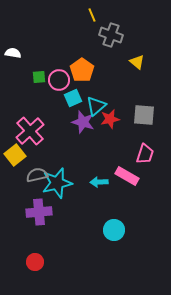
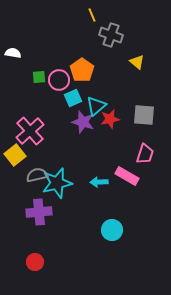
cyan circle: moved 2 px left
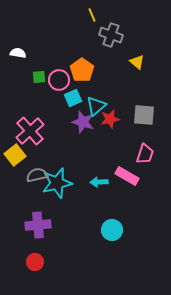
white semicircle: moved 5 px right
purple cross: moved 1 px left, 13 px down
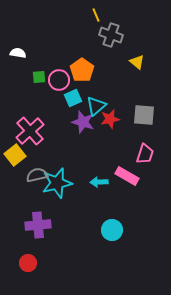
yellow line: moved 4 px right
red circle: moved 7 px left, 1 px down
